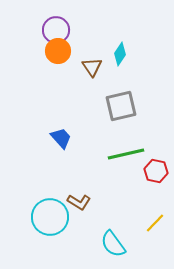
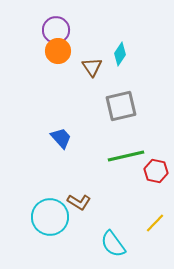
green line: moved 2 px down
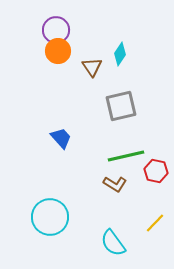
brown L-shape: moved 36 px right, 18 px up
cyan semicircle: moved 1 px up
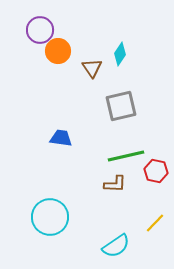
purple circle: moved 16 px left
brown triangle: moved 1 px down
blue trapezoid: rotated 40 degrees counterclockwise
brown L-shape: rotated 30 degrees counterclockwise
cyan semicircle: moved 3 px right, 3 px down; rotated 88 degrees counterclockwise
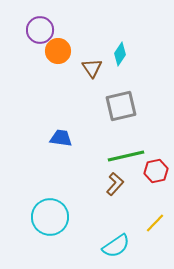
red hexagon: rotated 25 degrees counterclockwise
brown L-shape: rotated 50 degrees counterclockwise
